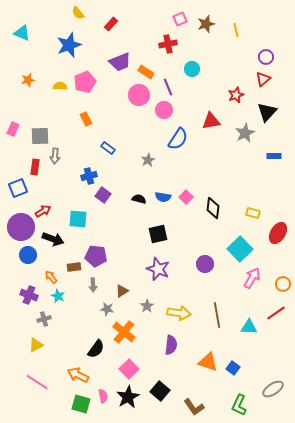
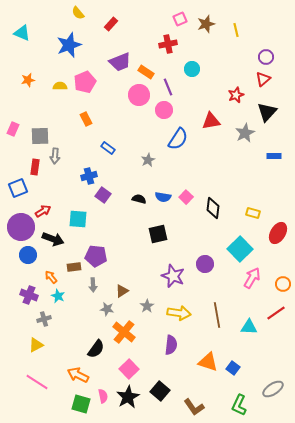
purple star at (158, 269): moved 15 px right, 7 px down
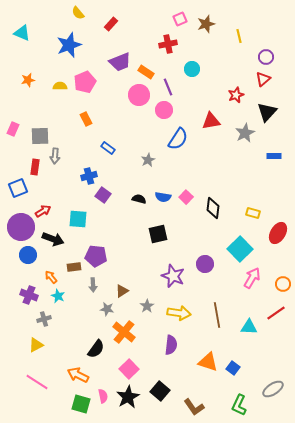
yellow line at (236, 30): moved 3 px right, 6 px down
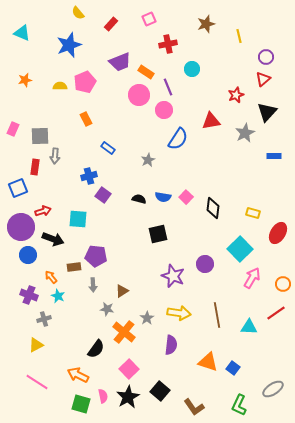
pink square at (180, 19): moved 31 px left
orange star at (28, 80): moved 3 px left
red arrow at (43, 211): rotated 14 degrees clockwise
gray star at (147, 306): moved 12 px down
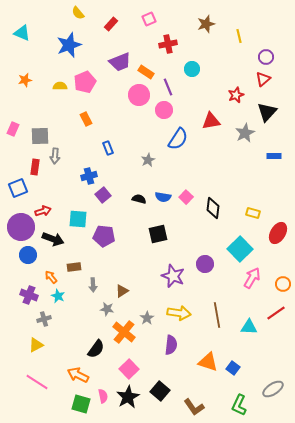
blue rectangle at (108, 148): rotated 32 degrees clockwise
purple square at (103, 195): rotated 14 degrees clockwise
purple pentagon at (96, 256): moved 8 px right, 20 px up
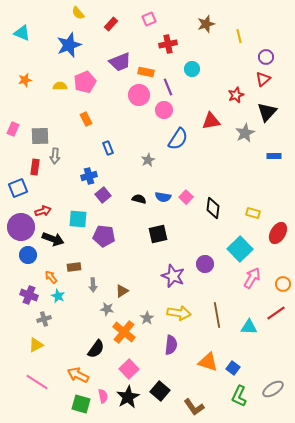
orange rectangle at (146, 72): rotated 21 degrees counterclockwise
green L-shape at (239, 405): moved 9 px up
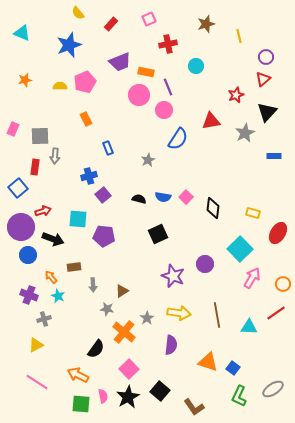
cyan circle at (192, 69): moved 4 px right, 3 px up
blue square at (18, 188): rotated 18 degrees counterclockwise
black square at (158, 234): rotated 12 degrees counterclockwise
green square at (81, 404): rotated 12 degrees counterclockwise
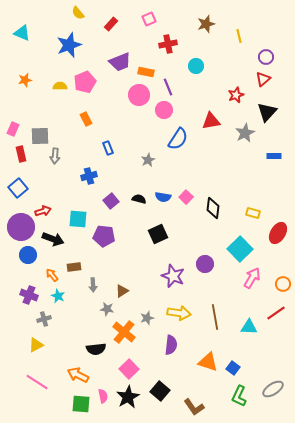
red rectangle at (35, 167): moved 14 px left, 13 px up; rotated 21 degrees counterclockwise
purple square at (103, 195): moved 8 px right, 6 px down
orange arrow at (51, 277): moved 1 px right, 2 px up
brown line at (217, 315): moved 2 px left, 2 px down
gray star at (147, 318): rotated 16 degrees clockwise
black semicircle at (96, 349): rotated 48 degrees clockwise
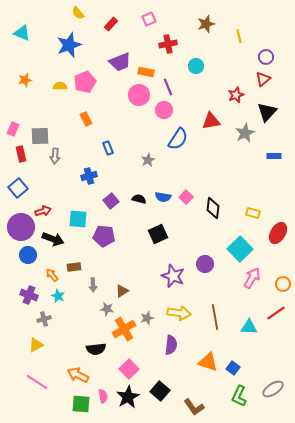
orange cross at (124, 332): moved 3 px up; rotated 20 degrees clockwise
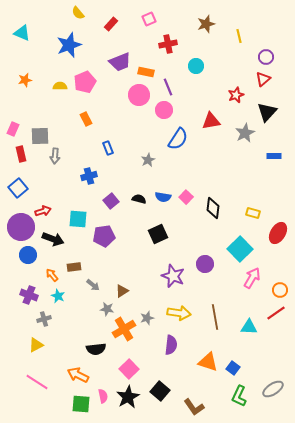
purple pentagon at (104, 236): rotated 15 degrees counterclockwise
orange circle at (283, 284): moved 3 px left, 6 px down
gray arrow at (93, 285): rotated 48 degrees counterclockwise
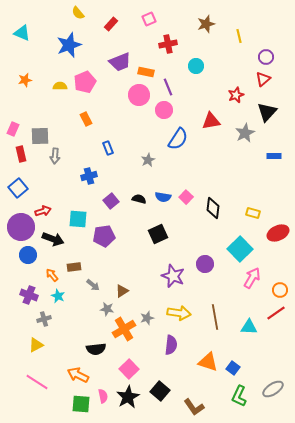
red ellipse at (278, 233): rotated 35 degrees clockwise
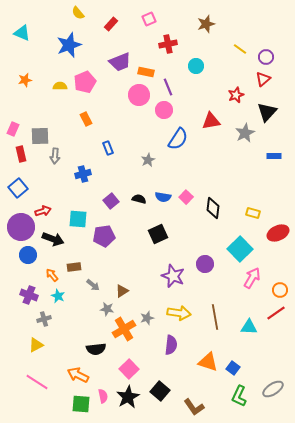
yellow line at (239, 36): moved 1 px right, 13 px down; rotated 40 degrees counterclockwise
blue cross at (89, 176): moved 6 px left, 2 px up
